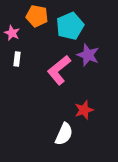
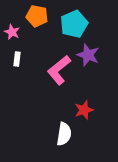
cyan pentagon: moved 4 px right, 2 px up
pink star: moved 1 px up
white semicircle: rotated 15 degrees counterclockwise
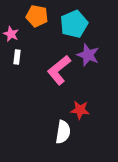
pink star: moved 1 px left, 2 px down
white rectangle: moved 2 px up
red star: moved 4 px left; rotated 24 degrees clockwise
white semicircle: moved 1 px left, 2 px up
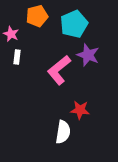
orange pentagon: rotated 25 degrees counterclockwise
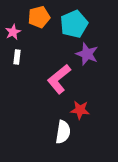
orange pentagon: moved 2 px right, 1 px down
pink star: moved 2 px right, 2 px up; rotated 21 degrees clockwise
purple star: moved 1 px left, 1 px up
pink L-shape: moved 9 px down
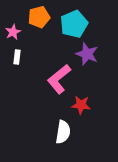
red star: moved 1 px right, 5 px up
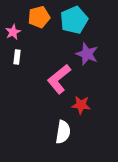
cyan pentagon: moved 4 px up
